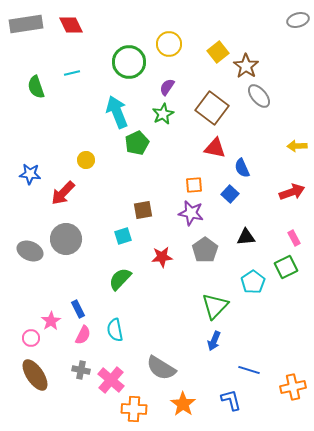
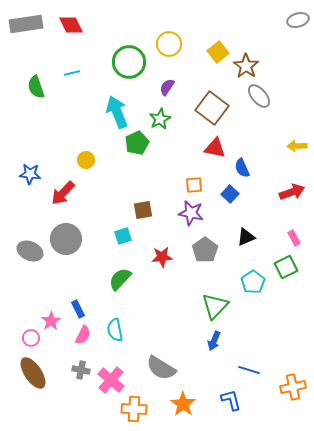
green star at (163, 114): moved 3 px left, 5 px down
black triangle at (246, 237): rotated 18 degrees counterclockwise
brown ellipse at (35, 375): moved 2 px left, 2 px up
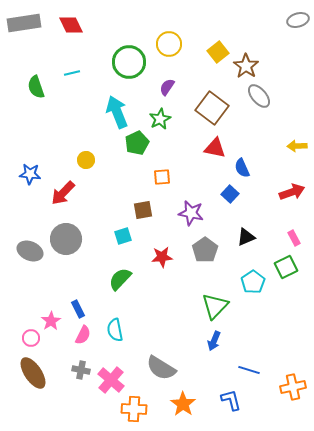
gray rectangle at (26, 24): moved 2 px left, 1 px up
orange square at (194, 185): moved 32 px left, 8 px up
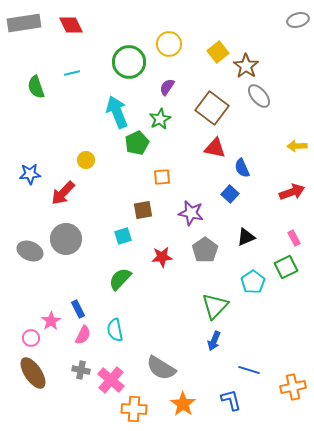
blue star at (30, 174): rotated 10 degrees counterclockwise
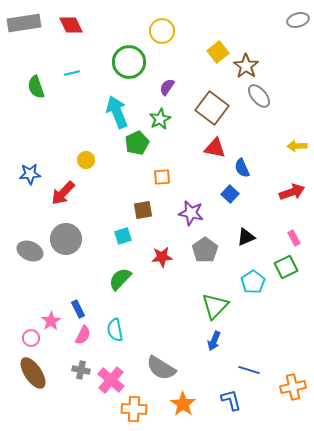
yellow circle at (169, 44): moved 7 px left, 13 px up
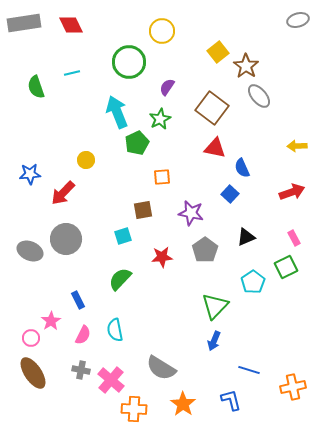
blue rectangle at (78, 309): moved 9 px up
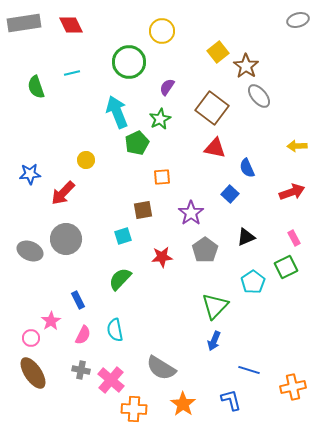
blue semicircle at (242, 168): moved 5 px right
purple star at (191, 213): rotated 25 degrees clockwise
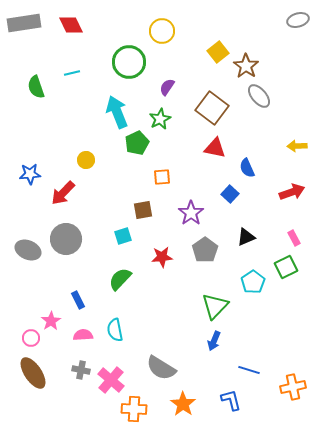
gray ellipse at (30, 251): moved 2 px left, 1 px up
pink semicircle at (83, 335): rotated 120 degrees counterclockwise
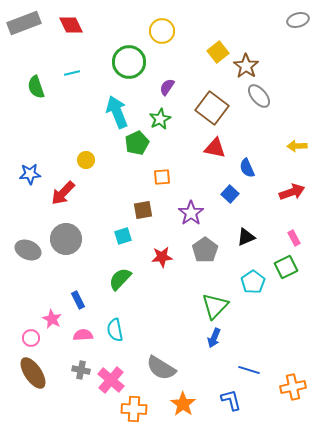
gray rectangle at (24, 23): rotated 12 degrees counterclockwise
pink star at (51, 321): moved 1 px right, 2 px up; rotated 12 degrees counterclockwise
blue arrow at (214, 341): moved 3 px up
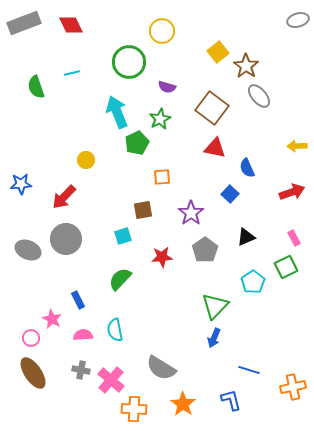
purple semicircle at (167, 87): rotated 108 degrees counterclockwise
blue star at (30, 174): moved 9 px left, 10 px down
red arrow at (63, 193): moved 1 px right, 4 px down
